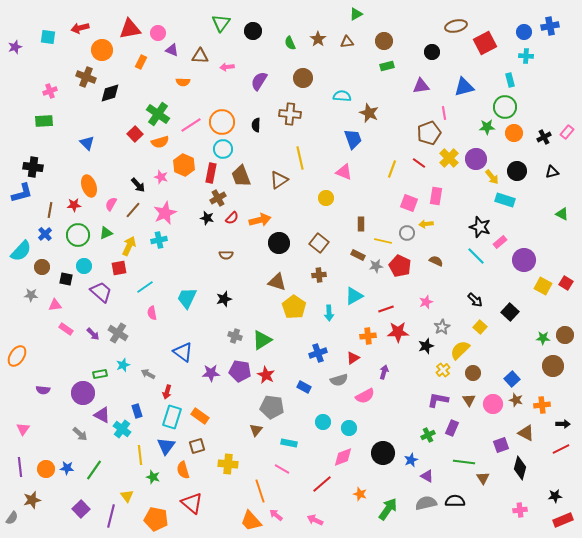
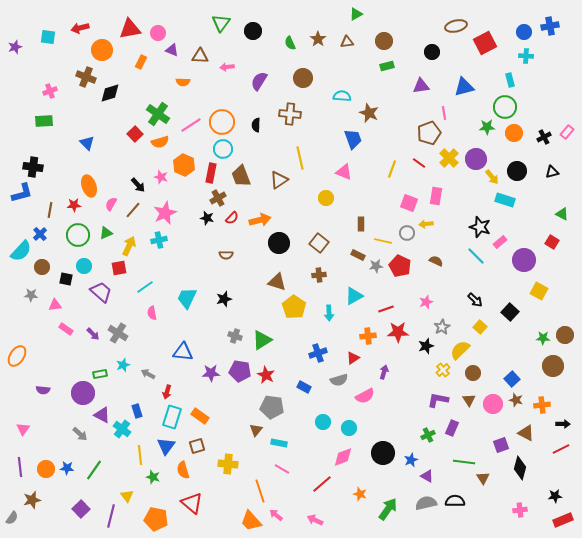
blue cross at (45, 234): moved 5 px left
red square at (566, 283): moved 14 px left, 41 px up
yellow square at (543, 286): moved 4 px left, 5 px down
blue triangle at (183, 352): rotated 30 degrees counterclockwise
cyan rectangle at (289, 443): moved 10 px left
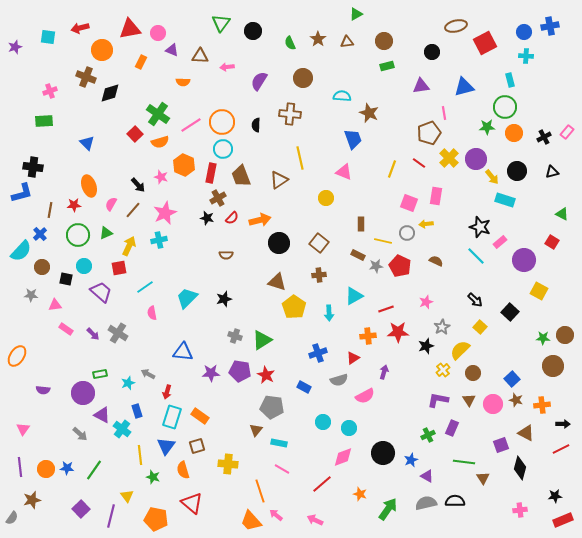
cyan trapezoid at (187, 298): rotated 20 degrees clockwise
cyan star at (123, 365): moved 5 px right, 18 px down
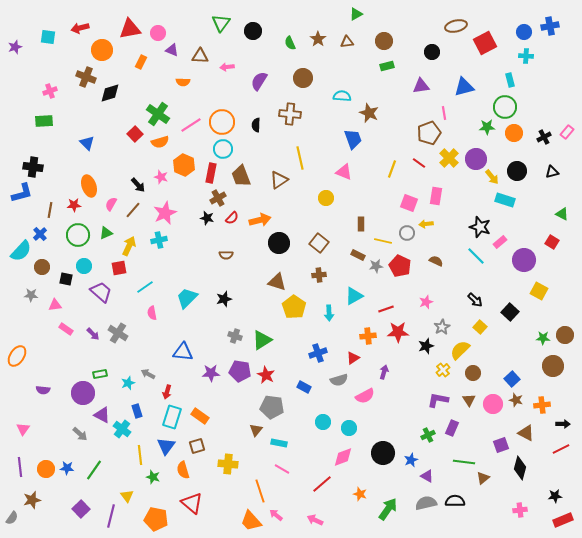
brown triangle at (483, 478): rotated 24 degrees clockwise
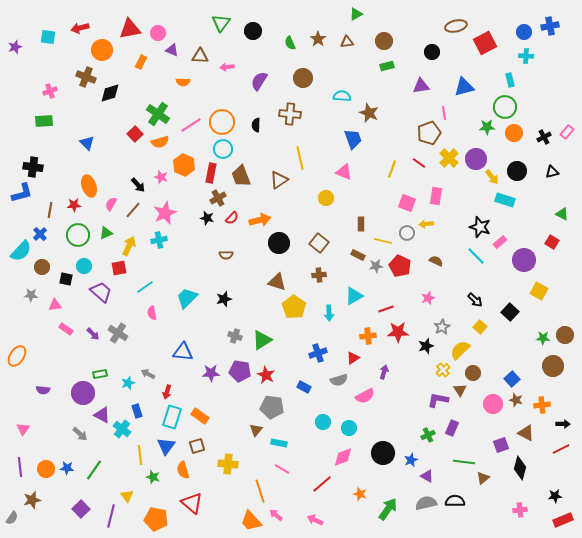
pink square at (409, 203): moved 2 px left
pink star at (426, 302): moved 2 px right, 4 px up
brown triangle at (469, 400): moved 9 px left, 10 px up
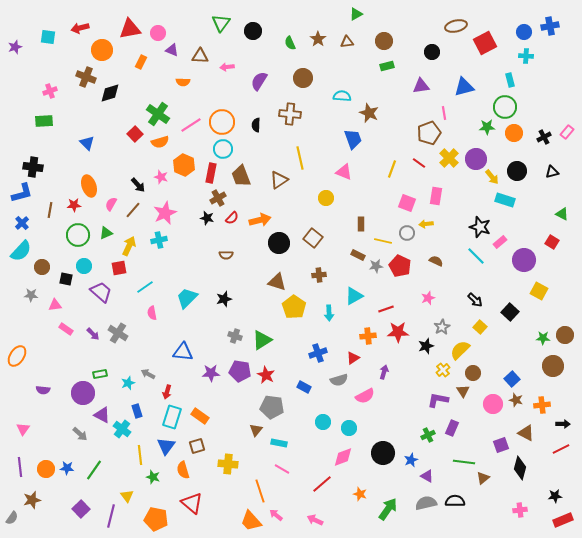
blue cross at (40, 234): moved 18 px left, 11 px up
brown square at (319, 243): moved 6 px left, 5 px up
brown triangle at (460, 390): moved 3 px right, 1 px down
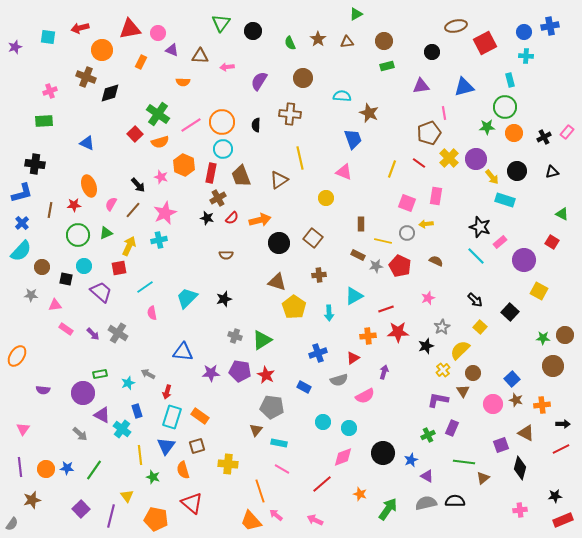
blue triangle at (87, 143): rotated 21 degrees counterclockwise
black cross at (33, 167): moved 2 px right, 3 px up
gray semicircle at (12, 518): moved 6 px down
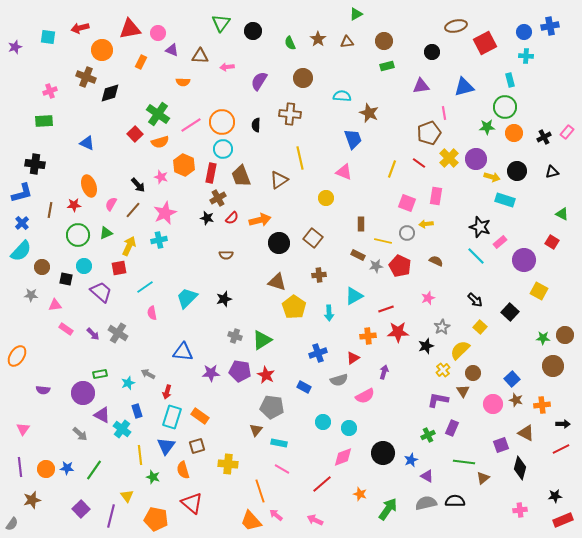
yellow arrow at (492, 177): rotated 35 degrees counterclockwise
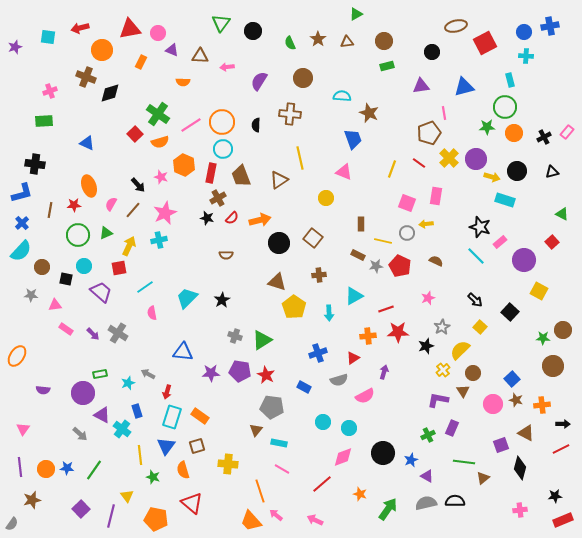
red square at (552, 242): rotated 16 degrees clockwise
black star at (224, 299): moved 2 px left, 1 px down; rotated 14 degrees counterclockwise
brown circle at (565, 335): moved 2 px left, 5 px up
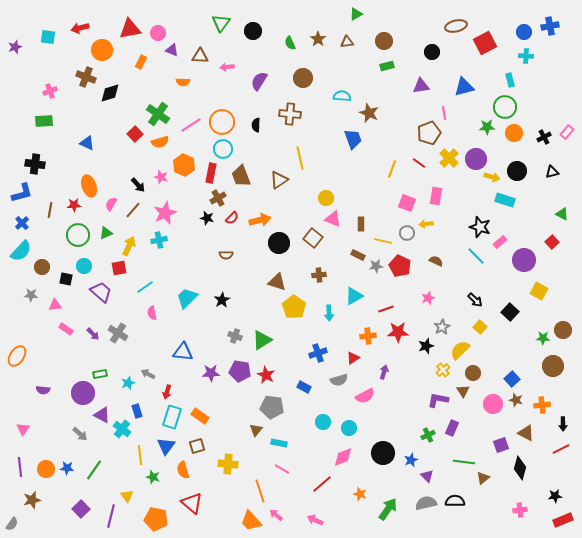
pink triangle at (344, 172): moved 11 px left, 47 px down
black arrow at (563, 424): rotated 88 degrees clockwise
purple triangle at (427, 476): rotated 16 degrees clockwise
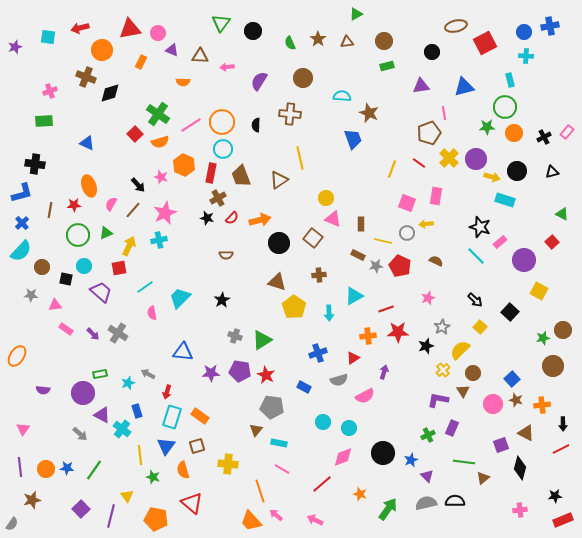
cyan trapezoid at (187, 298): moved 7 px left
green star at (543, 338): rotated 16 degrees counterclockwise
